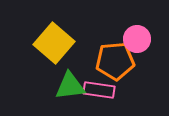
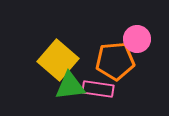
yellow square: moved 4 px right, 17 px down
pink rectangle: moved 1 px left, 1 px up
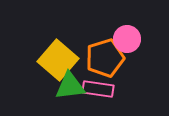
pink circle: moved 10 px left
orange pentagon: moved 10 px left, 3 px up; rotated 12 degrees counterclockwise
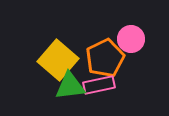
pink circle: moved 4 px right
orange pentagon: rotated 9 degrees counterclockwise
pink rectangle: moved 1 px right, 4 px up; rotated 20 degrees counterclockwise
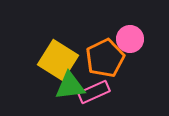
pink circle: moved 1 px left
yellow square: rotated 9 degrees counterclockwise
pink rectangle: moved 5 px left, 7 px down; rotated 12 degrees counterclockwise
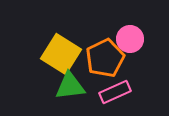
yellow square: moved 3 px right, 6 px up
pink rectangle: moved 21 px right
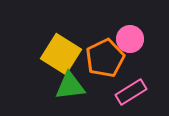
pink rectangle: moved 16 px right; rotated 8 degrees counterclockwise
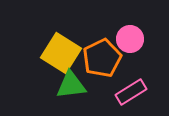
yellow square: moved 1 px up
orange pentagon: moved 3 px left
green triangle: moved 1 px right, 1 px up
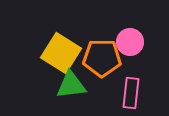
pink circle: moved 3 px down
orange pentagon: rotated 27 degrees clockwise
pink rectangle: moved 1 px down; rotated 52 degrees counterclockwise
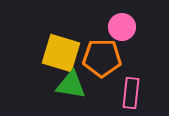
pink circle: moved 8 px left, 15 px up
yellow square: rotated 15 degrees counterclockwise
green triangle: rotated 16 degrees clockwise
